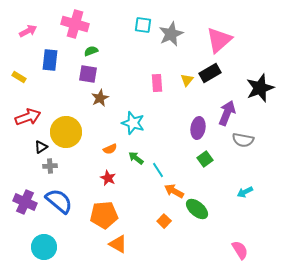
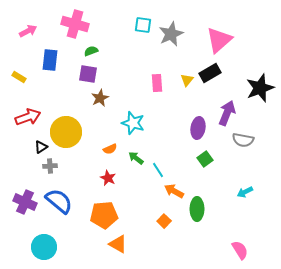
green ellipse: rotated 50 degrees clockwise
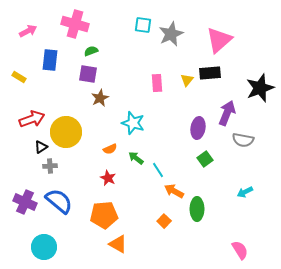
black rectangle: rotated 25 degrees clockwise
red arrow: moved 4 px right, 2 px down
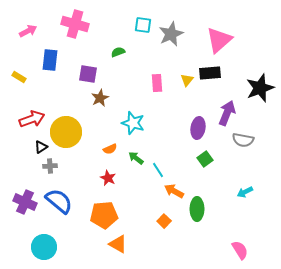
green semicircle: moved 27 px right, 1 px down
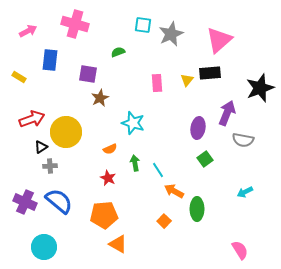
green arrow: moved 1 px left, 5 px down; rotated 42 degrees clockwise
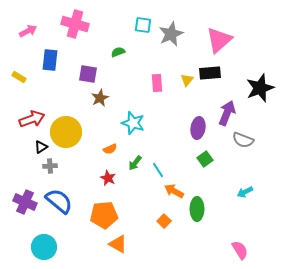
gray semicircle: rotated 10 degrees clockwise
green arrow: rotated 133 degrees counterclockwise
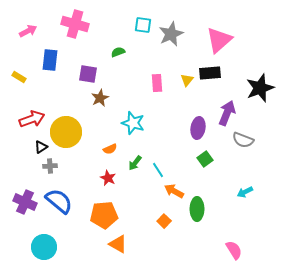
pink semicircle: moved 6 px left
